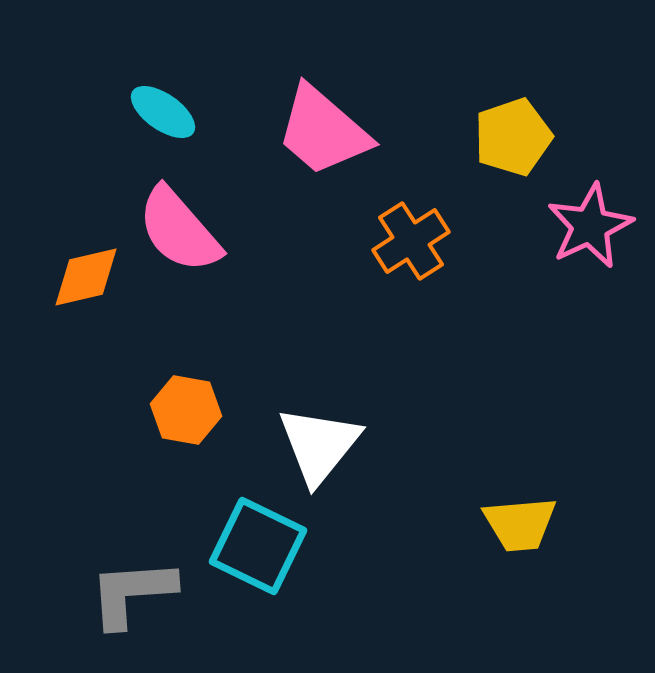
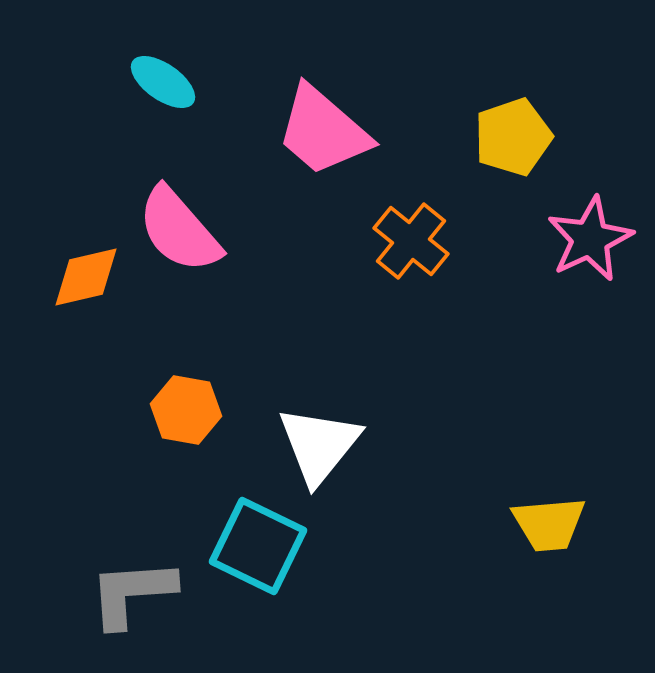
cyan ellipse: moved 30 px up
pink star: moved 13 px down
orange cross: rotated 18 degrees counterclockwise
yellow trapezoid: moved 29 px right
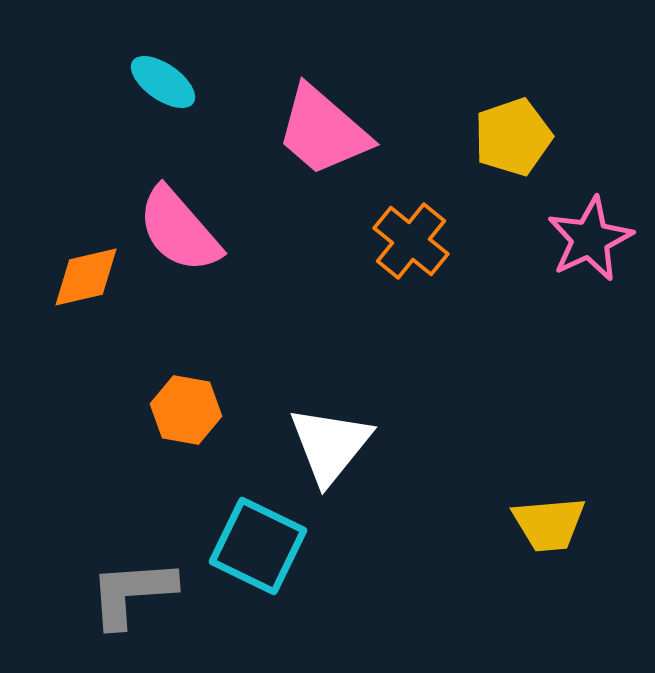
white triangle: moved 11 px right
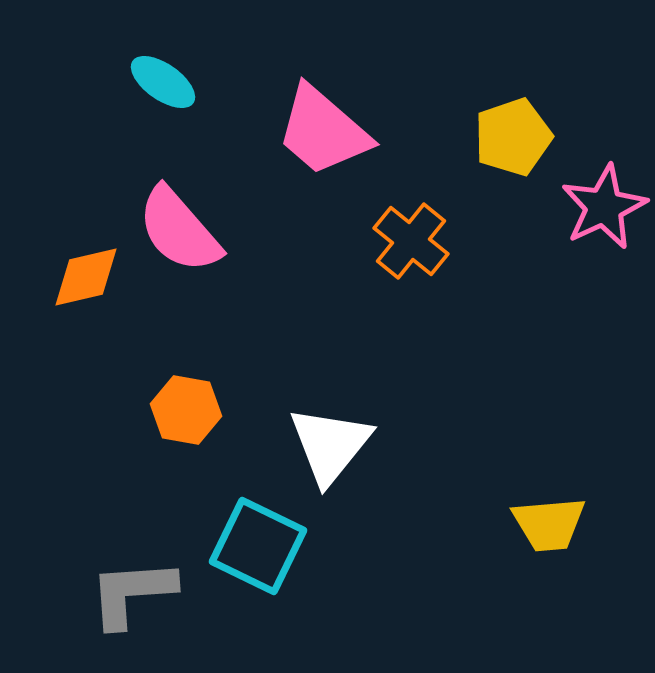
pink star: moved 14 px right, 32 px up
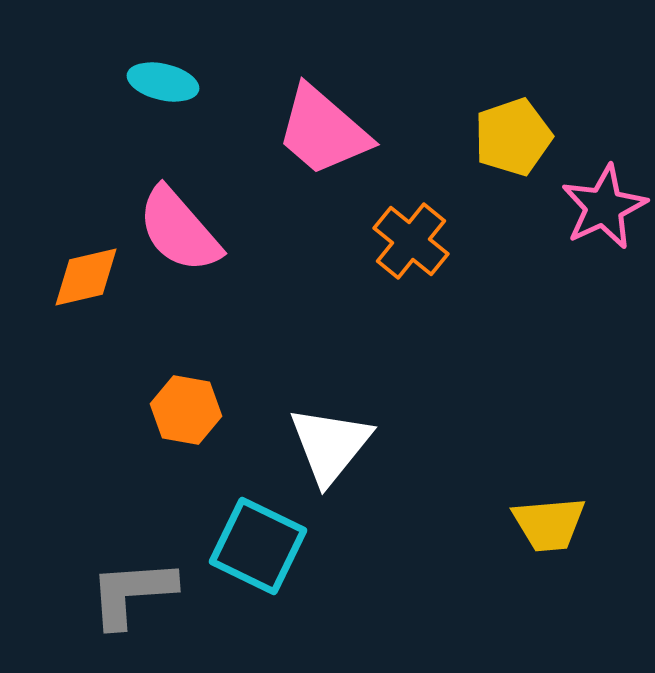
cyan ellipse: rotated 22 degrees counterclockwise
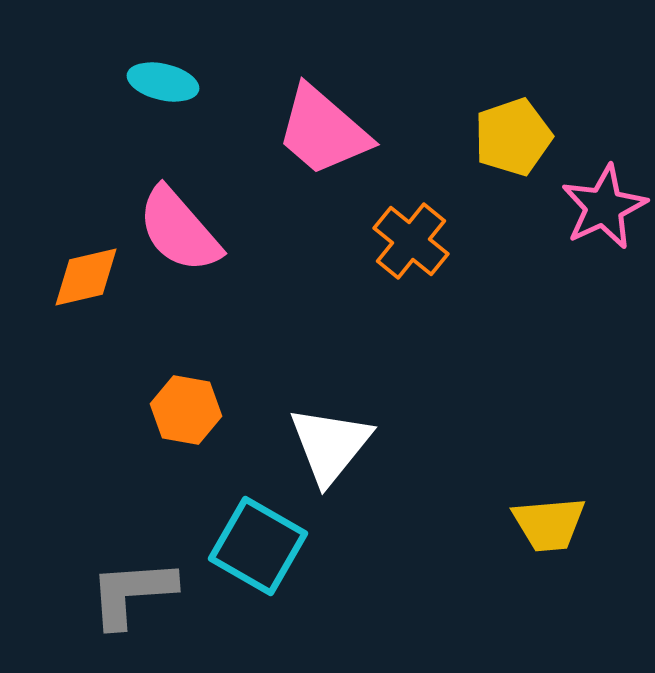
cyan square: rotated 4 degrees clockwise
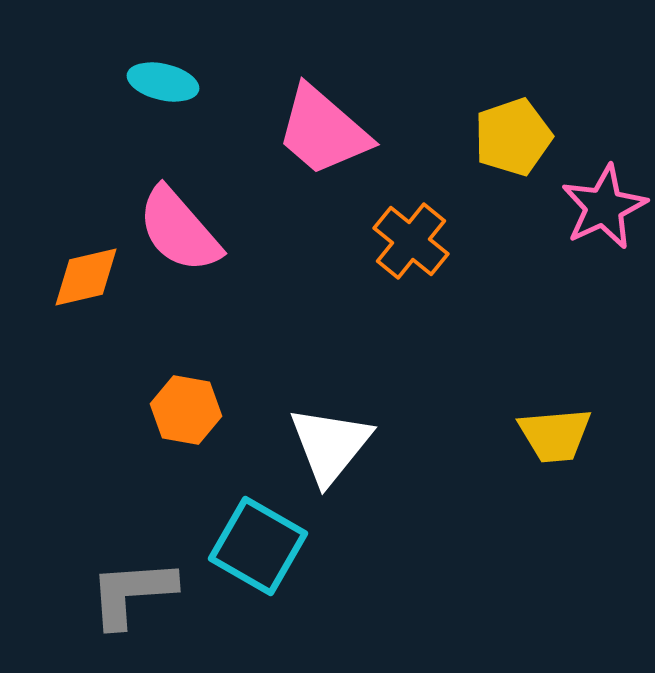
yellow trapezoid: moved 6 px right, 89 px up
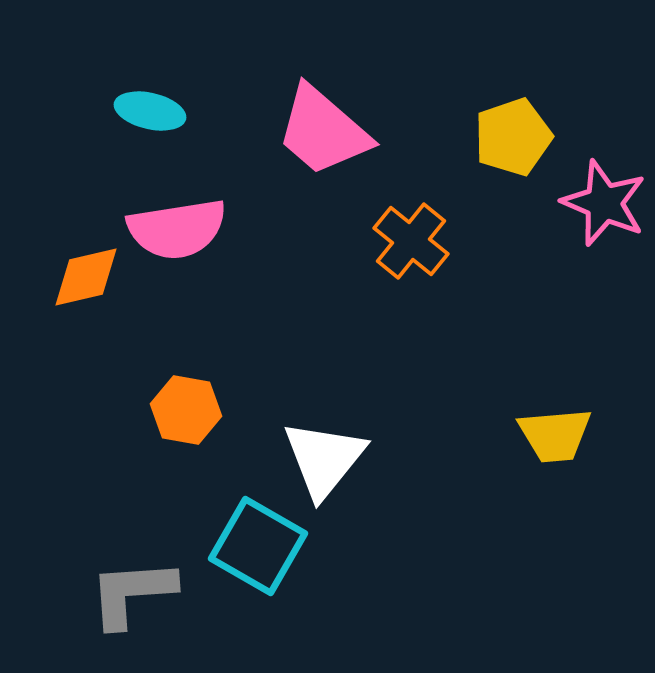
cyan ellipse: moved 13 px left, 29 px down
pink star: moved 4 px up; rotated 24 degrees counterclockwise
pink semicircle: moved 2 px left, 1 px up; rotated 58 degrees counterclockwise
white triangle: moved 6 px left, 14 px down
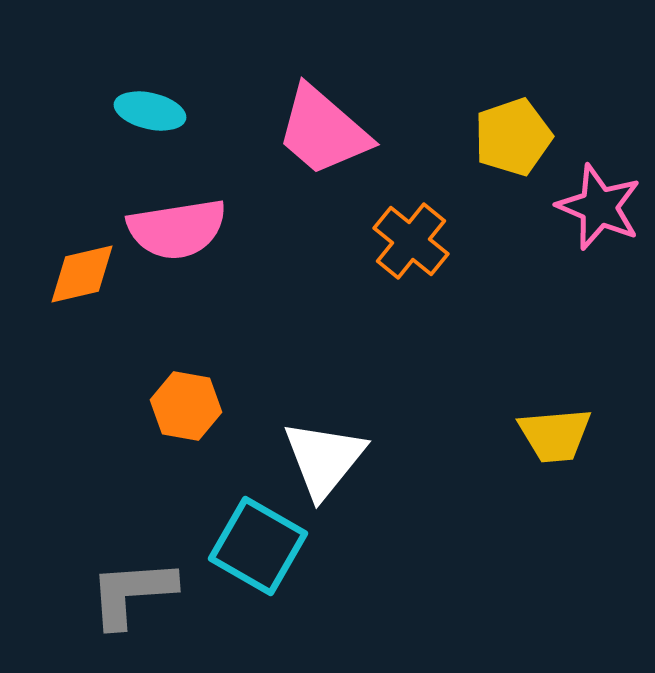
pink star: moved 5 px left, 4 px down
orange diamond: moved 4 px left, 3 px up
orange hexagon: moved 4 px up
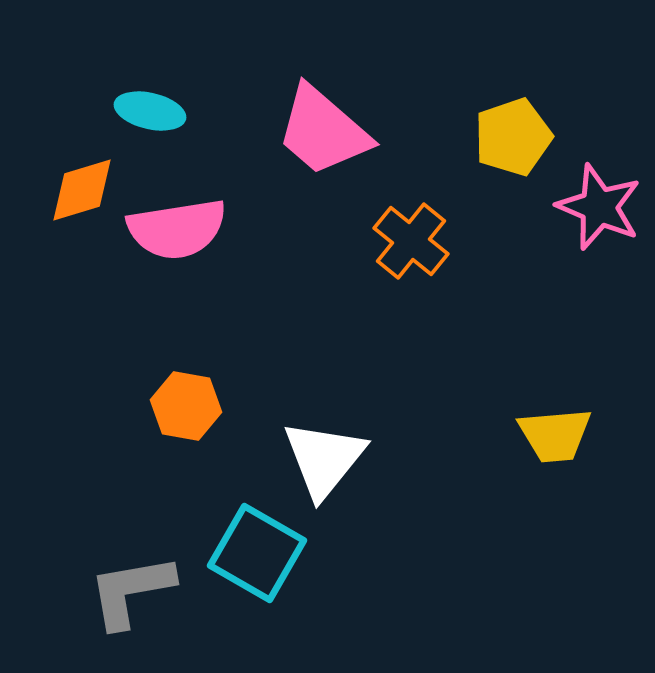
orange diamond: moved 84 px up; rotated 4 degrees counterclockwise
cyan square: moved 1 px left, 7 px down
gray L-shape: moved 1 px left, 2 px up; rotated 6 degrees counterclockwise
